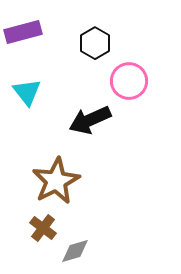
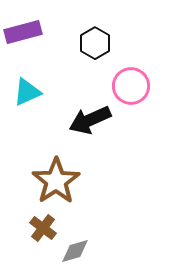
pink circle: moved 2 px right, 5 px down
cyan triangle: rotated 44 degrees clockwise
brown star: rotated 6 degrees counterclockwise
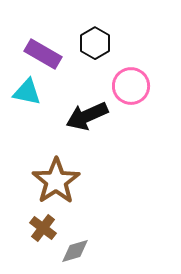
purple rectangle: moved 20 px right, 22 px down; rotated 45 degrees clockwise
cyan triangle: rotated 36 degrees clockwise
black arrow: moved 3 px left, 4 px up
